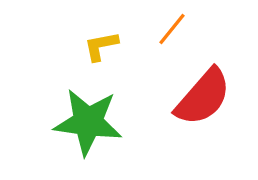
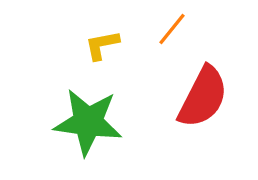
yellow L-shape: moved 1 px right, 1 px up
red semicircle: rotated 14 degrees counterclockwise
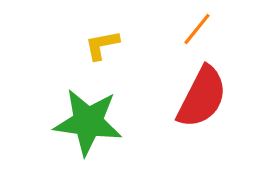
orange line: moved 25 px right
red semicircle: moved 1 px left
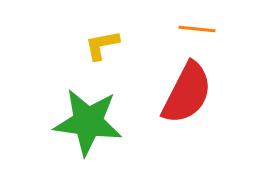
orange line: rotated 57 degrees clockwise
red semicircle: moved 15 px left, 4 px up
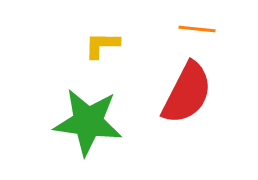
yellow L-shape: rotated 12 degrees clockwise
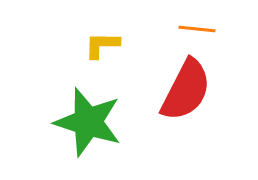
red semicircle: moved 1 px left, 3 px up
green star: rotated 10 degrees clockwise
